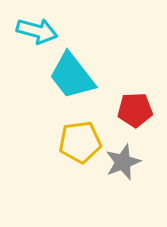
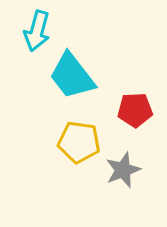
cyan arrow: rotated 90 degrees clockwise
yellow pentagon: moved 1 px left; rotated 15 degrees clockwise
gray star: moved 8 px down
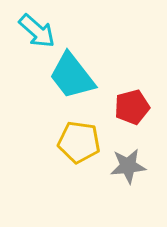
cyan arrow: rotated 63 degrees counterclockwise
red pentagon: moved 3 px left, 3 px up; rotated 12 degrees counterclockwise
gray star: moved 5 px right, 4 px up; rotated 15 degrees clockwise
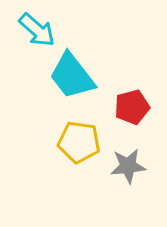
cyan arrow: moved 1 px up
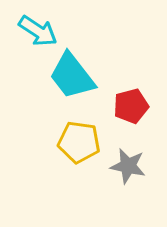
cyan arrow: moved 1 px right, 1 px down; rotated 9 degrees counterclockwise
red pentagon: moved 1 px left, 1 px up
gray star: rotated 18 degrees clockwise
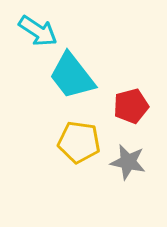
gray star: moved 4 px up
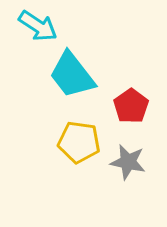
cyan arrow: moved 5 px up
cyan trapezoid: moved 1 px up
red pentagon: rotated 20 degrees counterclockwise
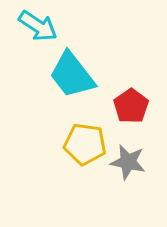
yellow pentagon: moved 6 px right, 2 px down
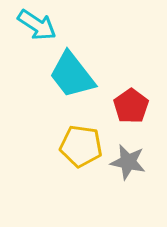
cyan arrow: moved 1 px left, 1 px up
yellow pentagon: moved 4 px left, 2 px down
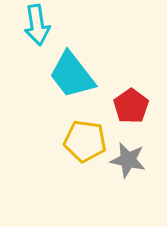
cyan arrow: rotated 48 degrees clockwise
yellow pentagon: moved 4 px right, 5 px up
gray star: moved 2 px up
